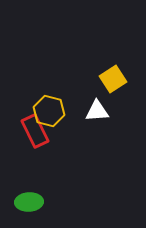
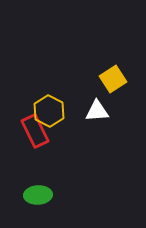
yellow hexagon: rotated 12 degrees clockwise
green ellipse: moved 9 px right, 7 px up
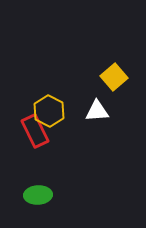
yellow square: moved 1 px right, 2 px up; rotated 8 degrees counterclockwise
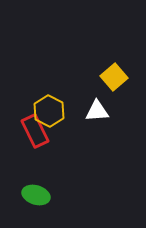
green ellipse: moved 2 px left; rotated 20 degrees clockwise
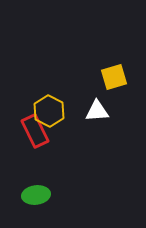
yellow square: rotated 24 degrees clockwise
green ellipse: rotated 24 degrees counterclockwise
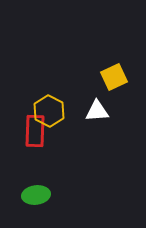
yellow square: rotated 8 degrees counterclockwise
red rectangle: rotated 28 degrees clockwise
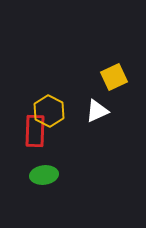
white triangle: rotated 20 degrees counterclockwise
green ellipse: moved 8 px right, 20 px up
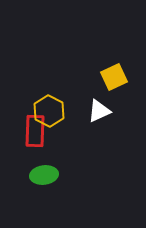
white triangle: moved 2 px right
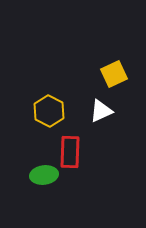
yellow square: moved 3 px up
white triangle: moved 2 px right
red rectangle: moved 35 px right, 21 px down
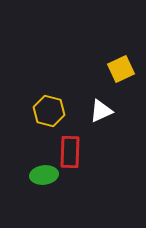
yellow square: moved 7 px right, 5 px up
yellow hexagon: rotated 12 degrees counterclockwise
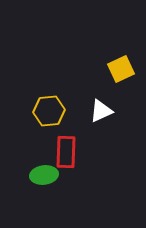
yellow hexagon: rotated 20 degrees counterclockwise
red rectangle: moved 4 px left
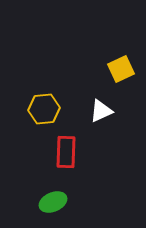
yellow hexagon: moved 5 px left, 2 px up
green ellipse: moved 9 px right, 27 px down; rotated 16 degrees counterclockwise
